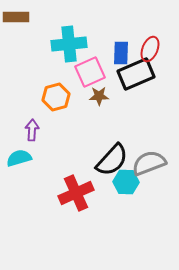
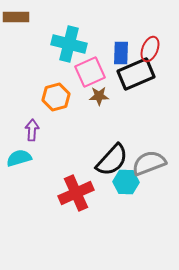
cyan cross: rotated 20 degrees clockwise
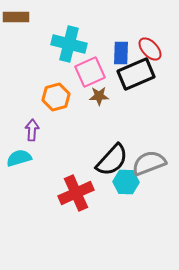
red ellipse: rotated 65 degrees counterclockwise
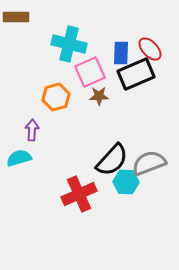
red cross: moved 3 px right, 1 px down
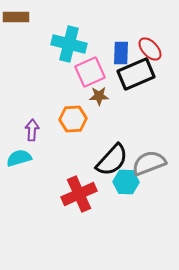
orange hexagon: moved 17 px right, 22 px down; rotated 12 degrees clockwise
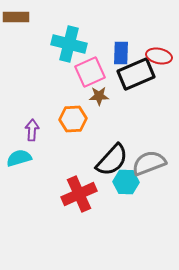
red ellipse: moved 9 px right, 7 px down; rotated 35 degrees counterclockwise
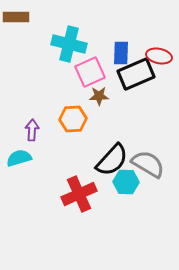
gray semicircle: moved 1 px left, 1 px down; rotated 52 degrees clockwise
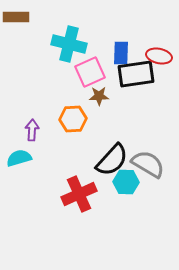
black rectangle: rotated 15 degrees clockwise
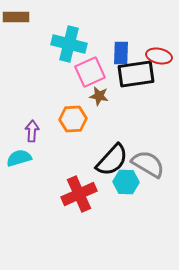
brown star: rotated 12 degrees clockwise
purple arrow: moved 1 px down
